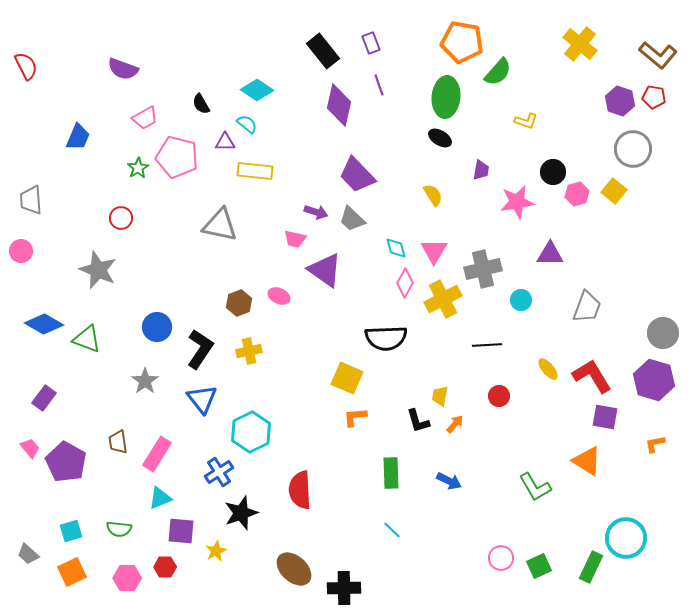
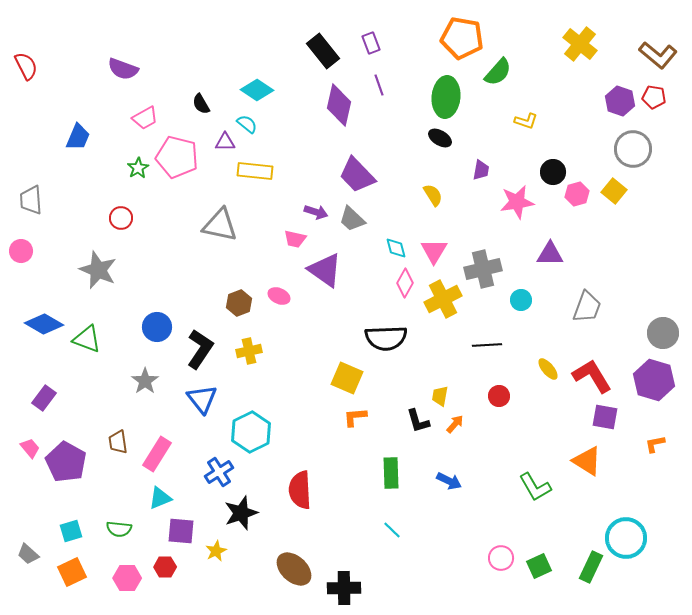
orange pentagon at (462, 42): moved 4 px up
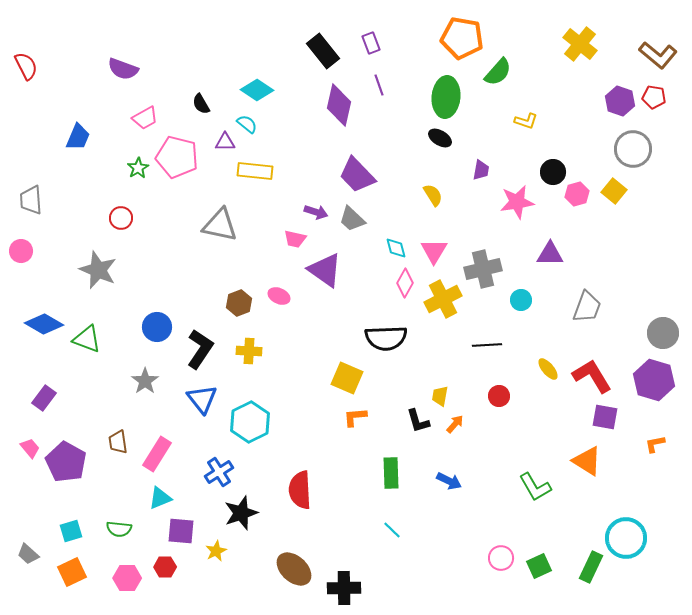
yellow cross at (249, 351): rotated 15 degrees clockwise
cyan hexagon at (251, 432): moved 1 px left, 10 px up
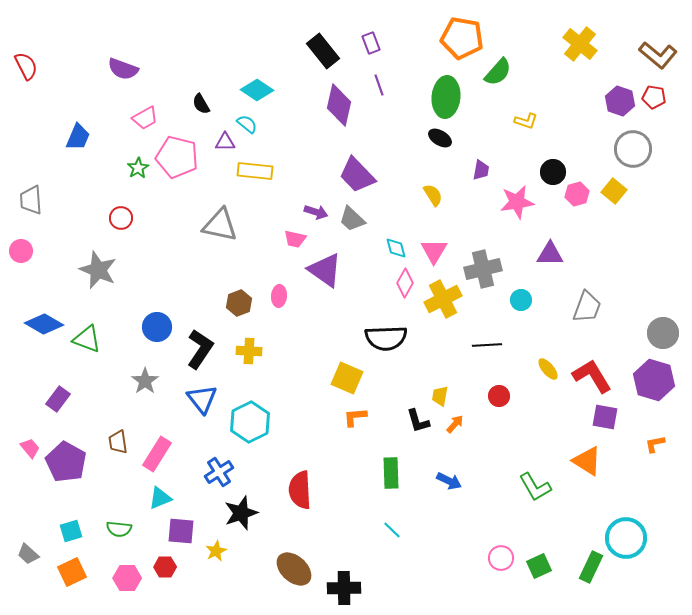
pink ellipse at (279, 296): rotated 70 degrees clockwise
purple rectangle at (44, 398): moved 14 px right, 1 px down
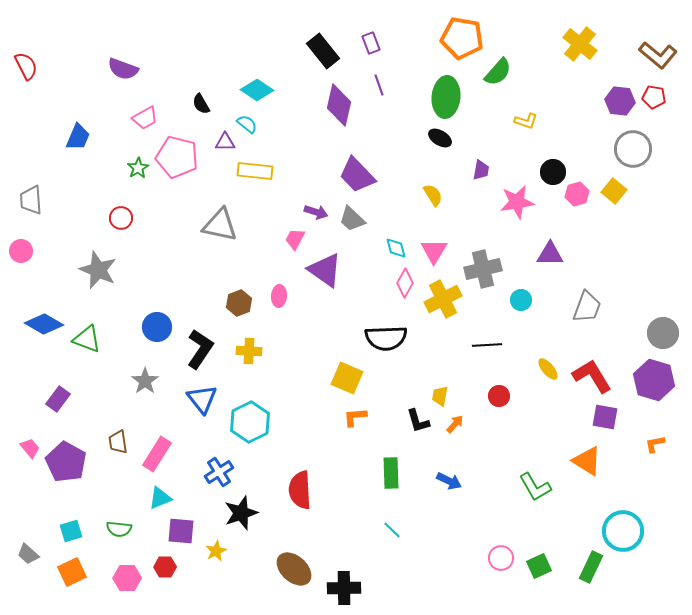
purple hexagon at (620, 101): rotated 12 degrees counterclockwise
pink trapezoid at (295, 239): rotated 105 degrees clockwise
cyan circle at (626, 538): moved 3 px left, 7 px up
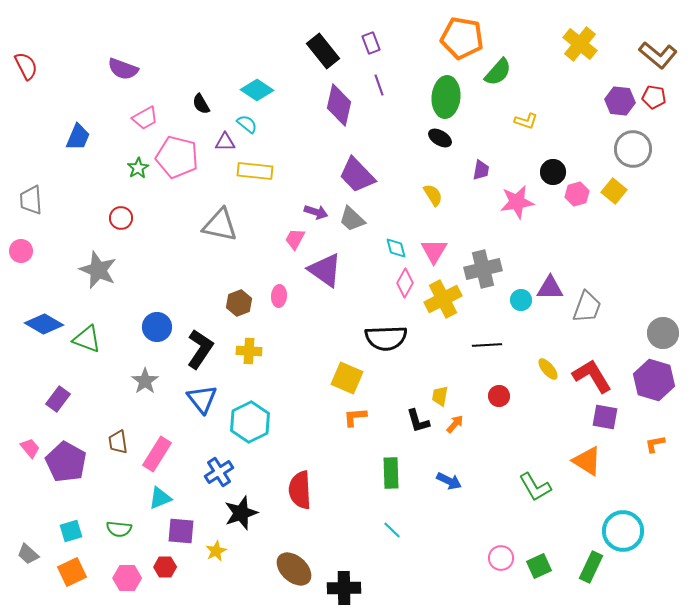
purple triangle at (550, 254): moved 34 px down
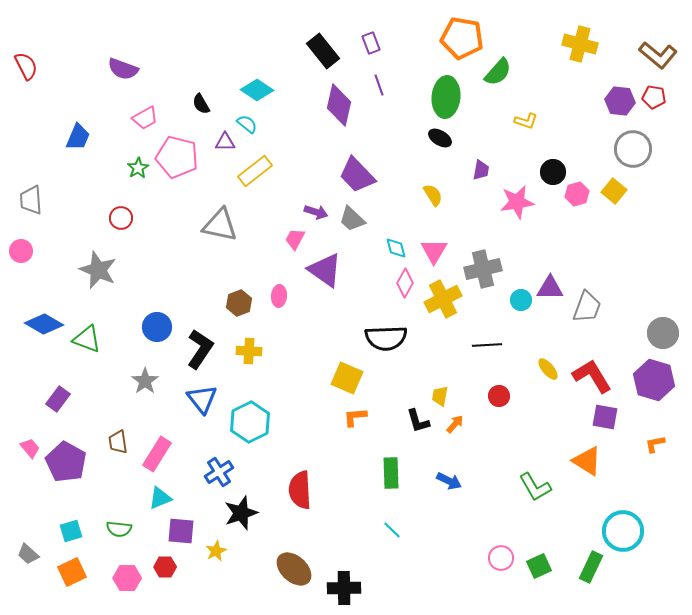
yellow cross at (580, 44): rotated 24 degrees counterclockwise
yellow rectangle at (255, 171): rotated 44 degrees counterclockwise
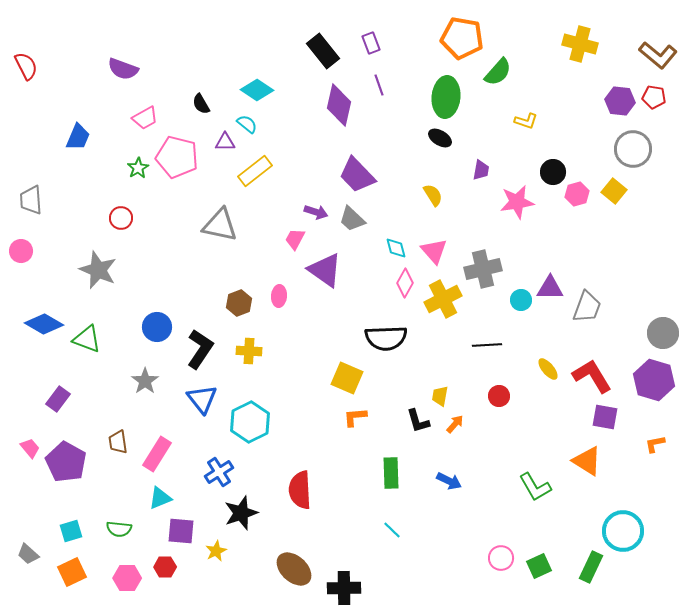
pink triangle at (434, 251): rotated 12 degrees counterclockwise
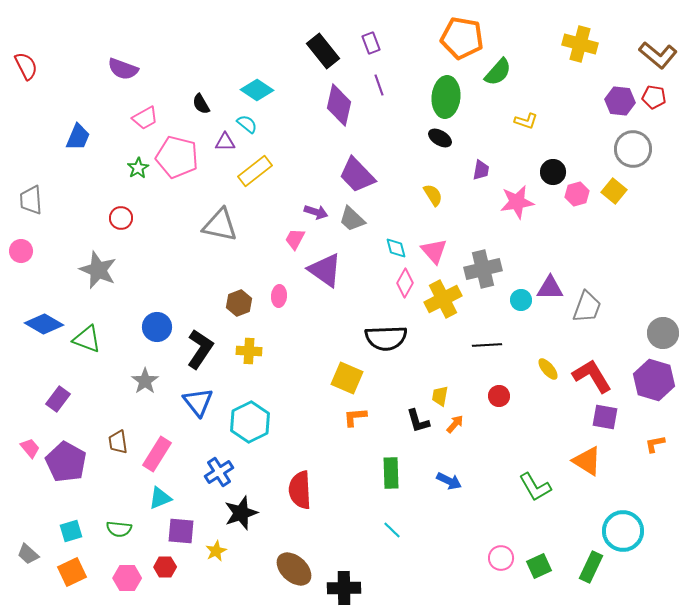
blue triangle at (202, 399): moved 4 px left, 3 px down
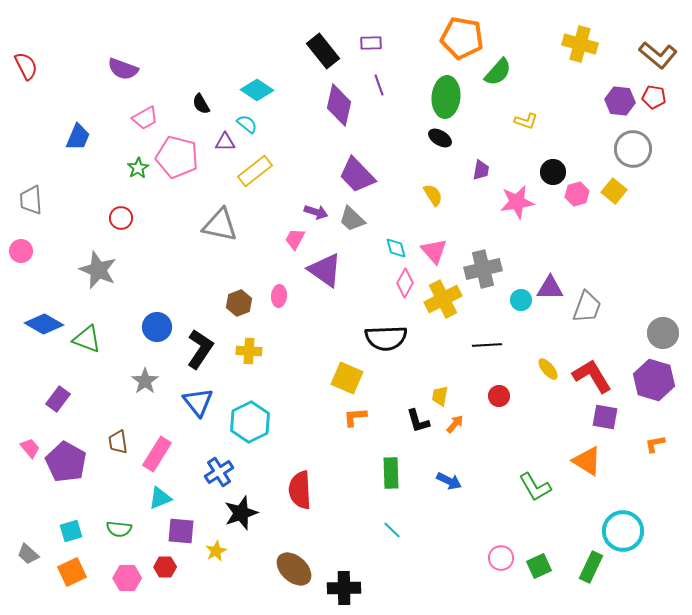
purple rectangle at (371, 43): rotated 70 degrees counterclockwise
